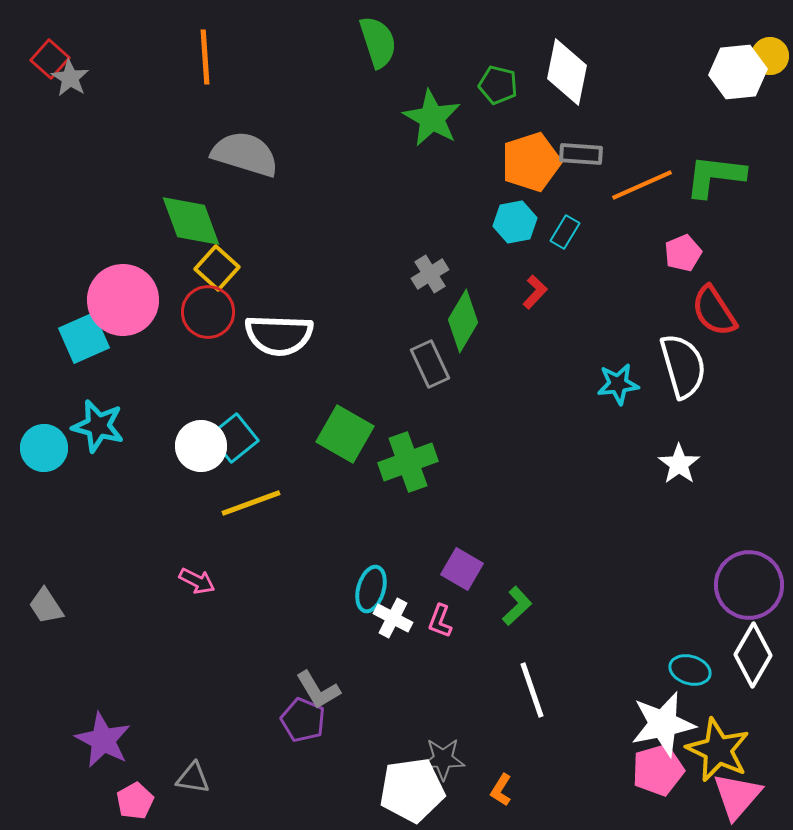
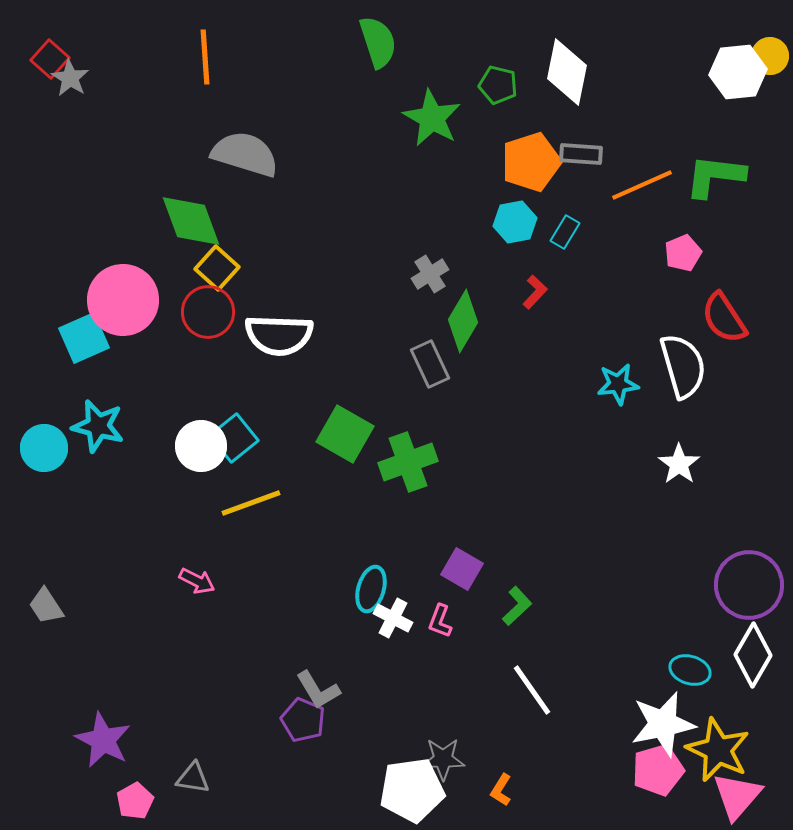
red semicircle at (714, 311): moved 10 px right, 7 px down
white line at (532, 690): rotated 16 degrees counterclockwise
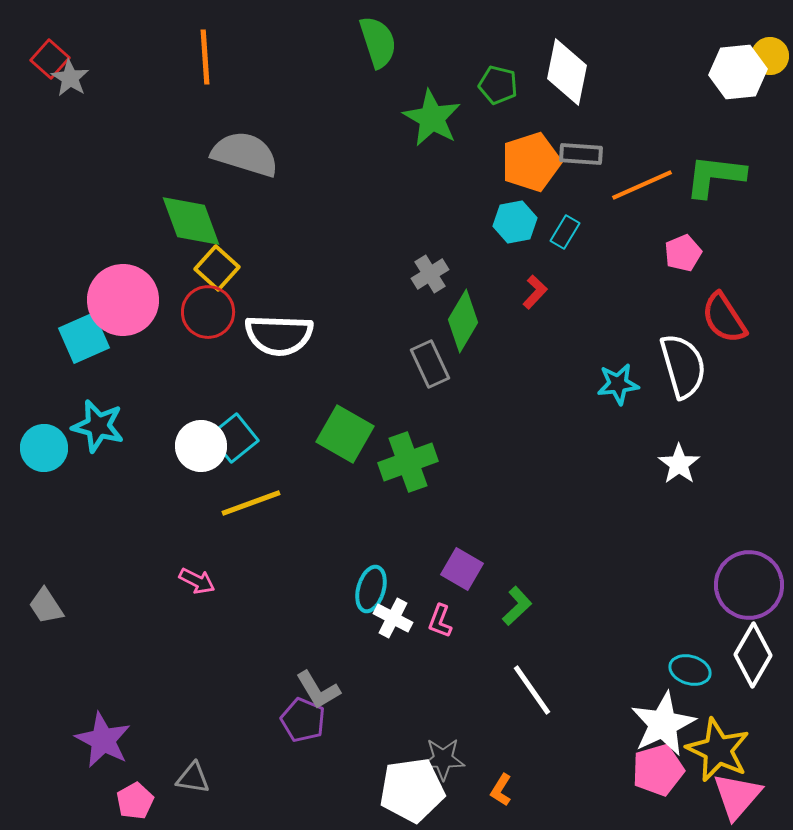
white star at (663, 724): rotated 14 degrees counterclockwise
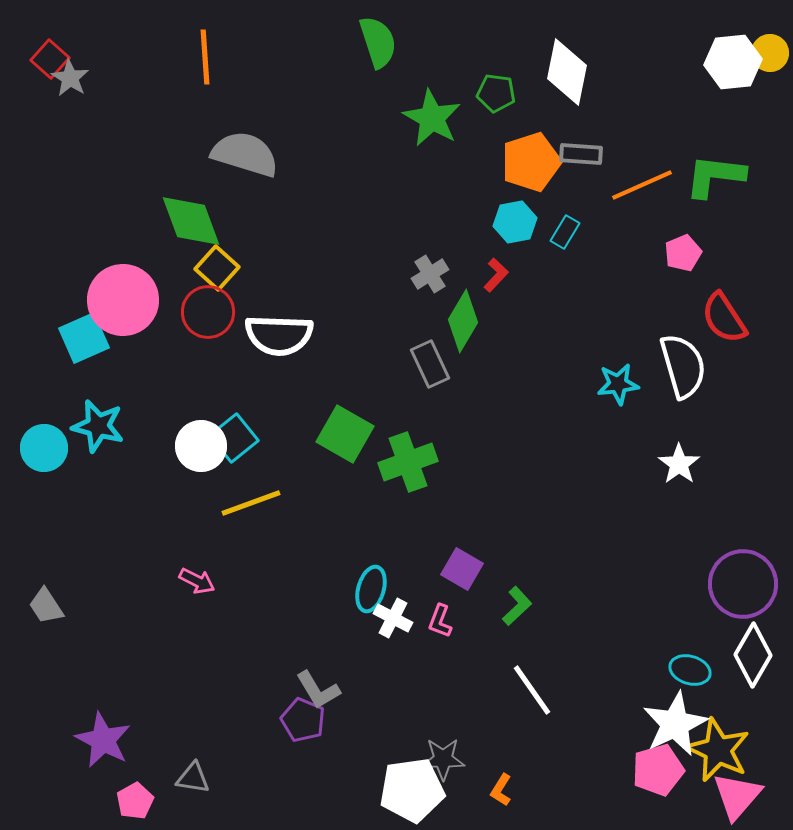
yellow circle at (770, 56): moved 3 px up
white hexagon at (738, 72): moved 5 px left, 10 px up
green pentagon at (498, 85): moved 2 px left, 8 px down; rotated 6 degrees counterclockwise
red L-shape at (535, 292): moved 39 px left, 17 px up
purple circle at (749, 585): moved 6 px left, 1 px up
white star at (663, 724): moved 12 px right
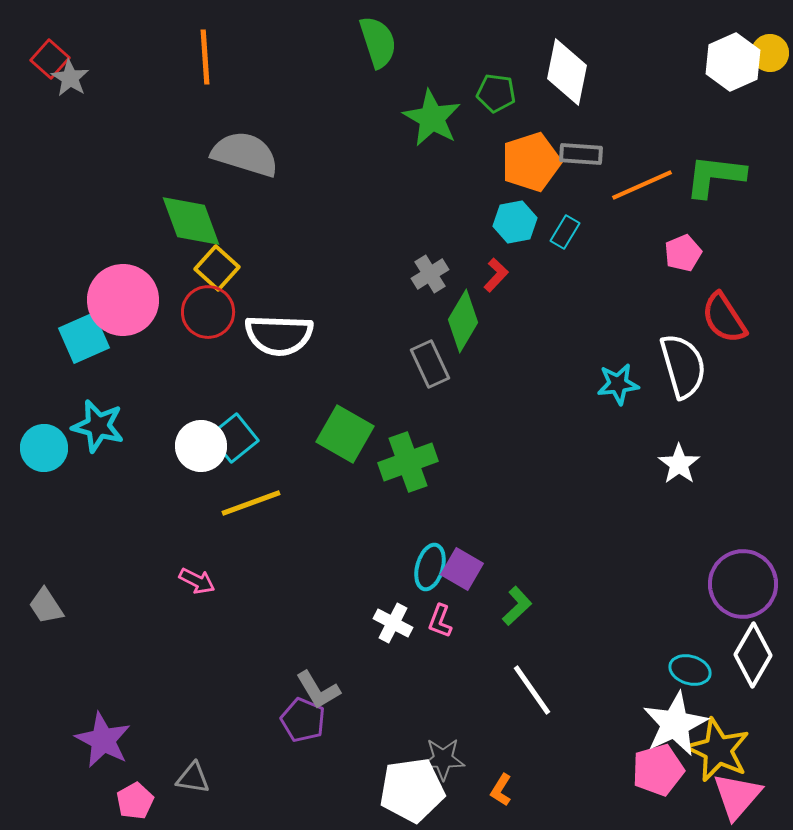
white hexagon at (733, 62): rotated 18 degrees counterclockwise
cyan ellipse at (371, 589): moved 59 px right, 22 px up
white cross at (393, 618): moved 5 px down
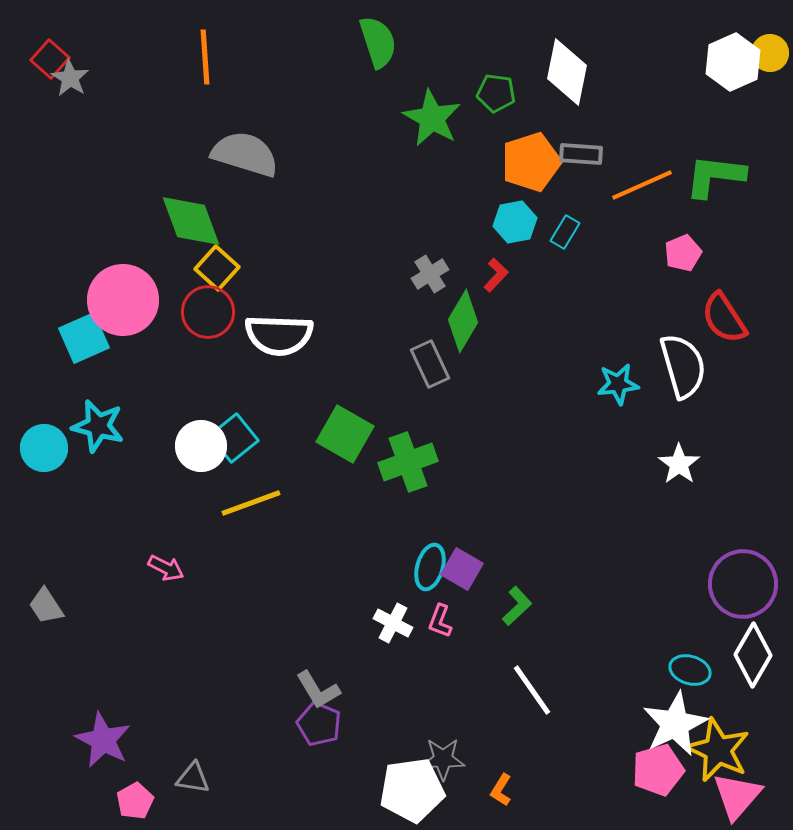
pink arrow at (197, 581): moved 31 px left, 13 px up
purple pentagon at (303, 720): moved 16 px right, 4 px down
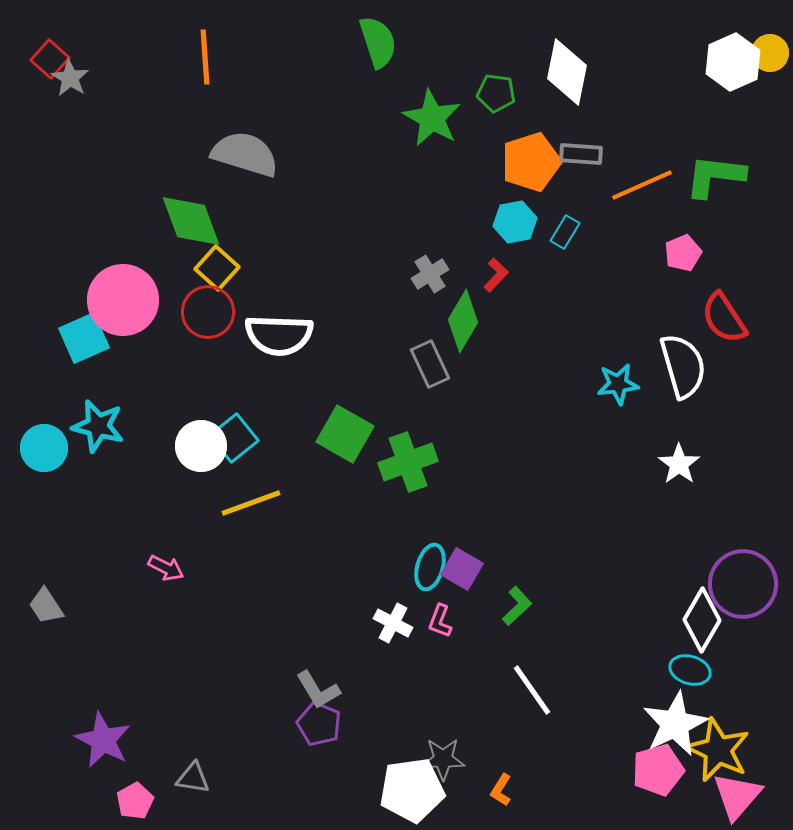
white diamond at (753, 655): moved 51 px left, 35 px up
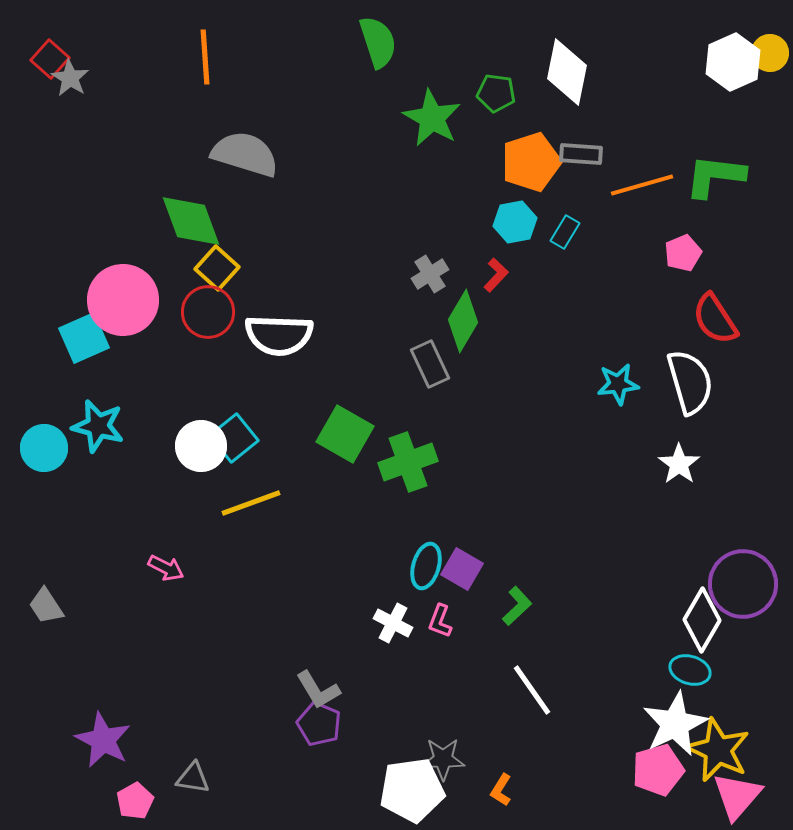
orange line at (642, 185): rotated 8 degrees clockwise
red semicircle at (724, 318): moved 9 px left, 1 px down
white semicircle at (683, 366): moved 7 px right, 16 px down
cyan ellipse at (430, 567): moved 4 px left, 1 px up
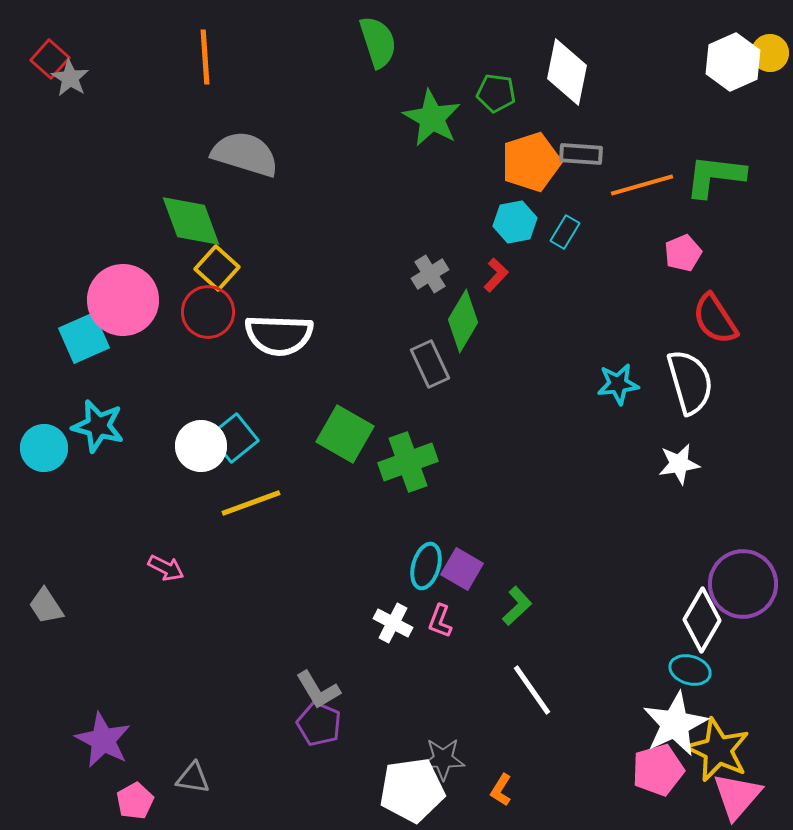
white star at (679, 464): rotated 27 degrees clockwise
